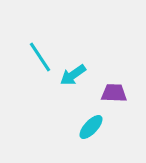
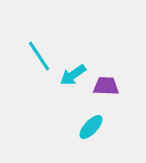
cyan line: moved 1 px left, 1 px up
purple trapezoid: moved 8 px left, 7 px up
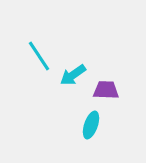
purple trapezoid: moved 4 px down
cyan ellipse: moved 2 px up; rotated 24 degrees counterclockwise
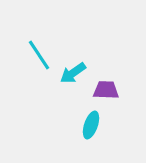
cyan line: moved 1 px up
cyan arrow: moved 2 px up
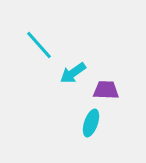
cyan line: moved 10 px up; rotated 8 degrees counterclockwise
cyan ellipse: moved 2 px up
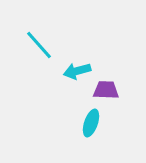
cyan arrow: moved 4 px right, 2 px up; rotated 20 degrees clockwise
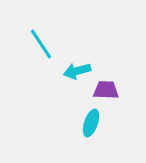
cyan line: moved 2 px right, 1 px up; rotated 8 degrees clockwise
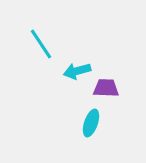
purple trapezoid: moved 2 px up
